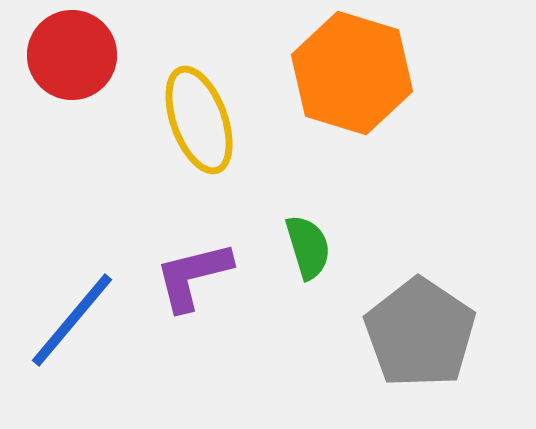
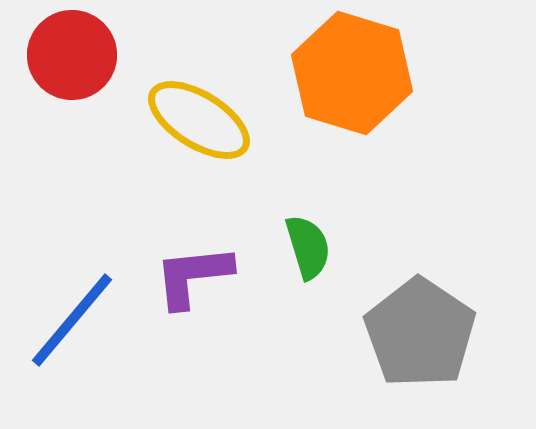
yellow ellipse: rotated 38 degrees counterclockwise
purple L-shape: rotated 8 degrees clockwise
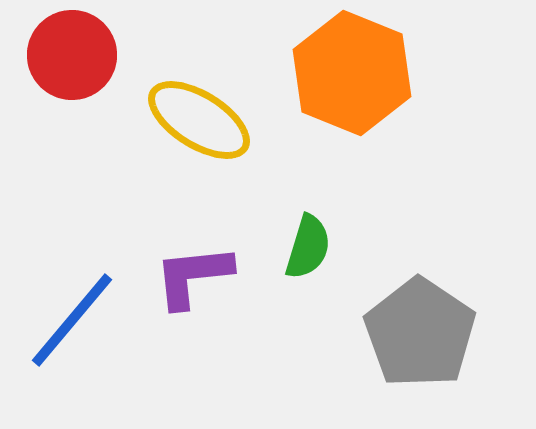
orange hexagon: rotated 5 degrees clockwise
green semicircle: rotated 34 degrees clockwise
